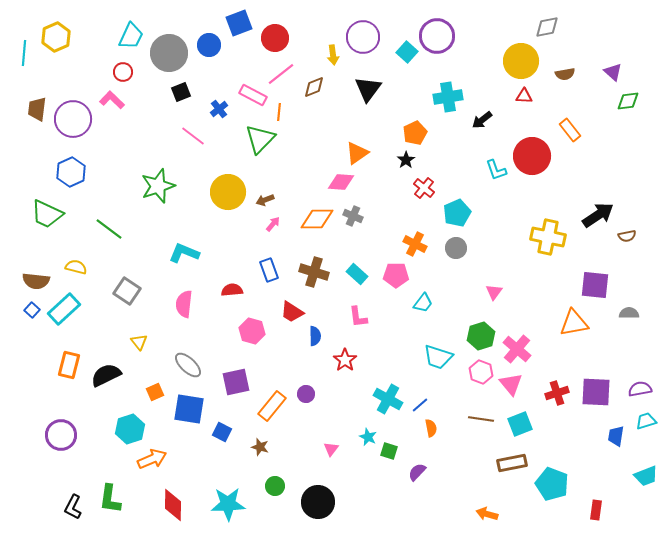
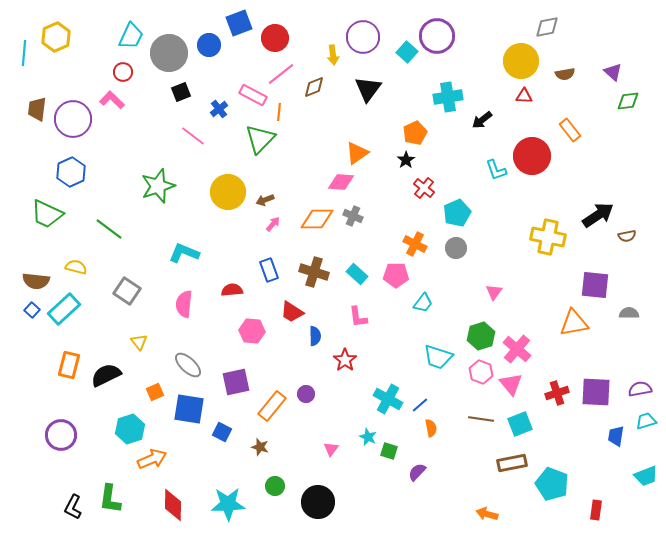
pink hexagon at (252, 331): rotated 10 degrees counterclockwise
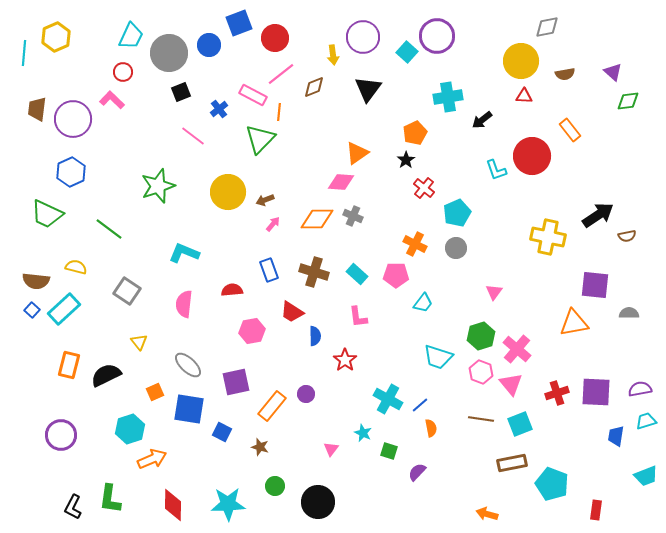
pink hexagon at (252, 331): rotated 15 degrees counterclockwise
cyan star at (368, 437): moved 5 px left, 4 px up
